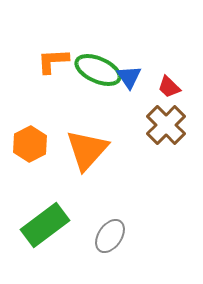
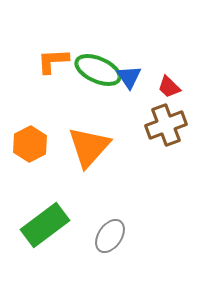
brown cross: rotated 24 degrees clockwise
orange triangle: moved 2 px right, 3 px up
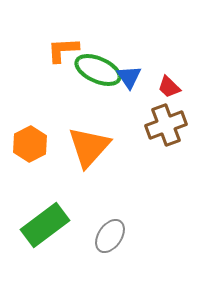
orange L-shape: moved 10 px right, 11 px up
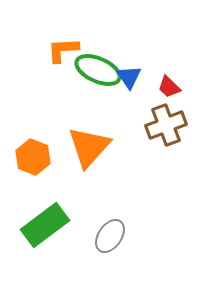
orange hexagon: moved 3 px right, 13 px down; rotated 12 degrees counterclockwise
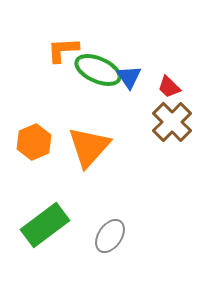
brown cross: moved 6 px right, 3 px up; rotated 24 degrees counterclockwise
orange hexagon: moved 1 px right, 15 px up; rotated 16 degrees clockwise
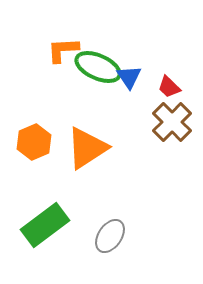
green ellipse: moved 3 px up
orange triangle: moved 2 px left, 1 px down; rotated 15 degrees clockwise
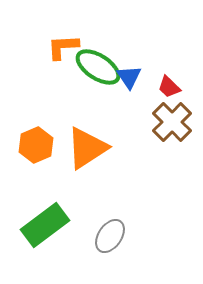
orange L-shape: moved 3 px up
green ellipse: rotated 9 degrees clockwise
orange hexagon: moved 2 px right, 3 px down
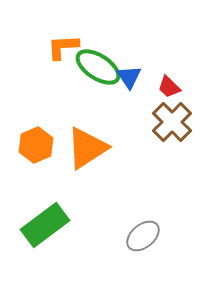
gray ellipse: moved 33 px right; rotated 16 degrees clockwise
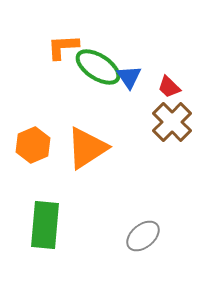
orange hexagon: moved 3 px left
green rectangle: rotated 48 degrees counterclockwise
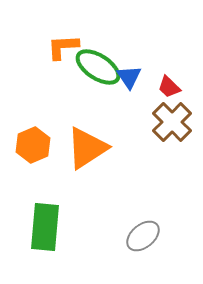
green rectangle: moved 2 px down
